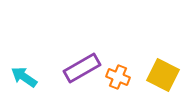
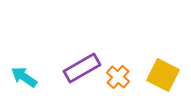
orange cross: rotated 20 degrees clockwise
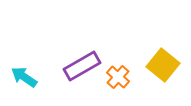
purple rectangle: moved 2 px up
yellow square: moved 10 px up; rotated 12 degrees clockwise
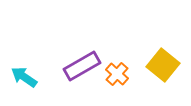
orange cross: moved 1 px left, 3 px up
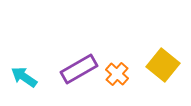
purple rectangle: moved 3 px left, 3 px down
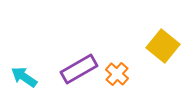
yellow square: moved 19 px up
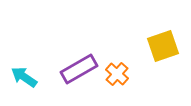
yellow square: rotated 32 degrees clockwise
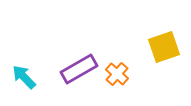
yellow square: moved 1 px right, 1 px down
cyan arrow: rotated 12 degrees clockwise
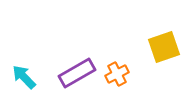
purple rectangle: moved 2 px left, 4 px down
orange cross: rotated 20 degrees clockwise
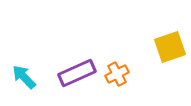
yellow square: moved 6 px right
purple rectangle: rotated 6 degrees clockwise
